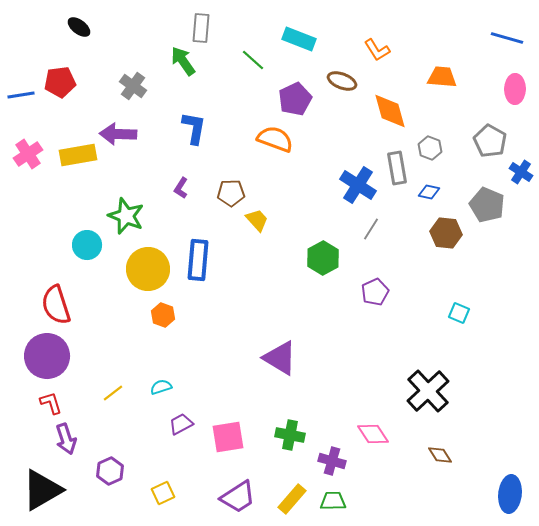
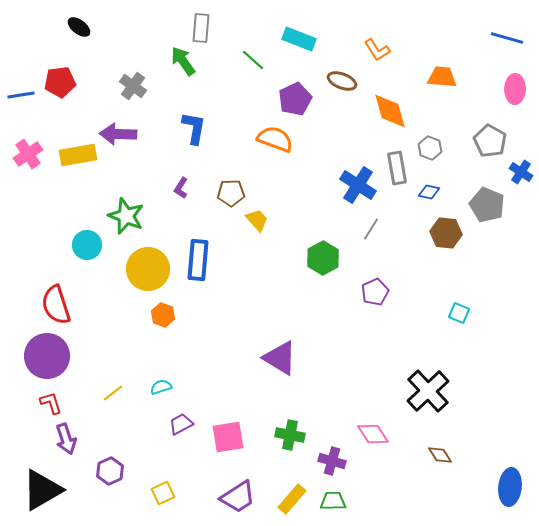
blue ellipse at (510, 494): moved 7 px up
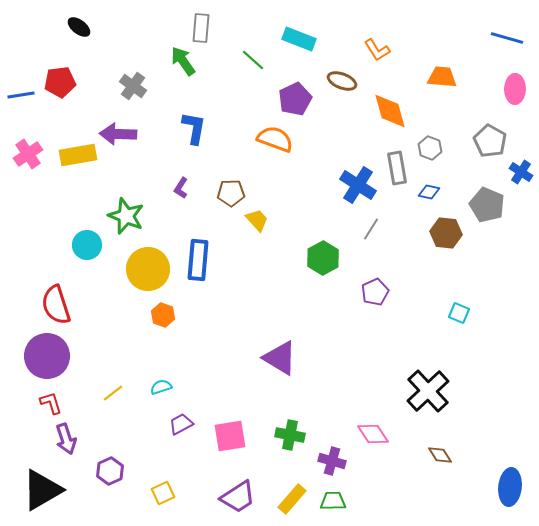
pink square at (228, 437): moved 2 px right, 1 px up
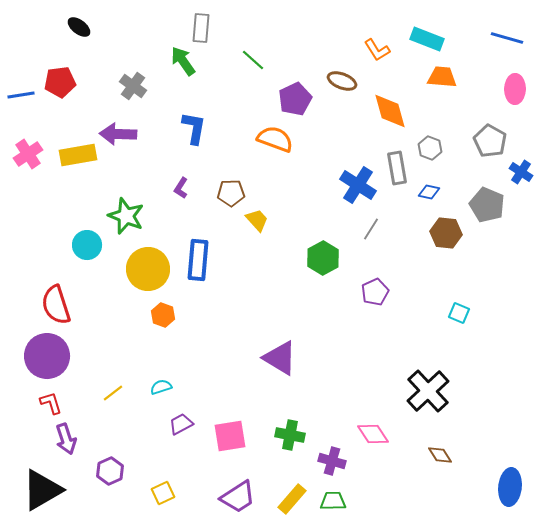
cyan rectangle at (299, 39): moved 128 px right
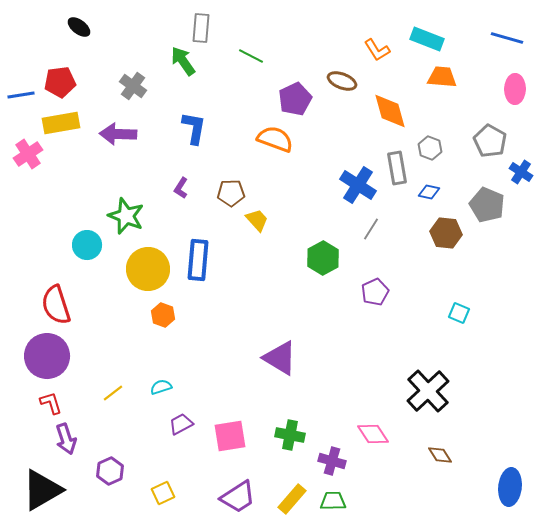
green line at (253, 60): moved 2 px left, 4 px up; rotated 15 degrees counterclockwise
yellow rectangle at (78, 155): moved 17 px left, 32 px up
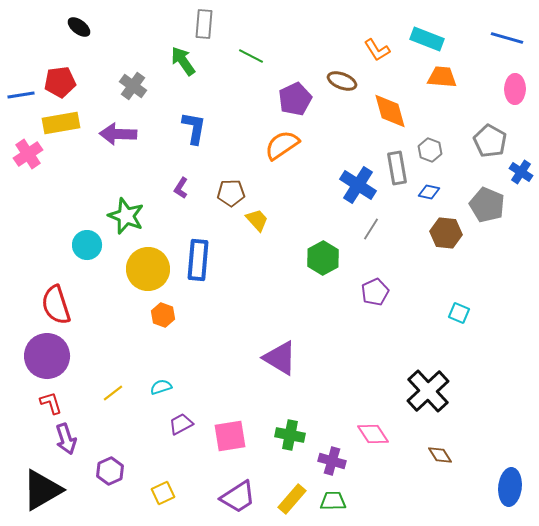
gray rectangle at (201, 28): moved 3 px right, 4 px up
orange semicircle at (275, 139): moved 7 px right, 6 px down; rotated 54 degrees counterclockwise
gray hexagon at (430, 148): moved 2 px down
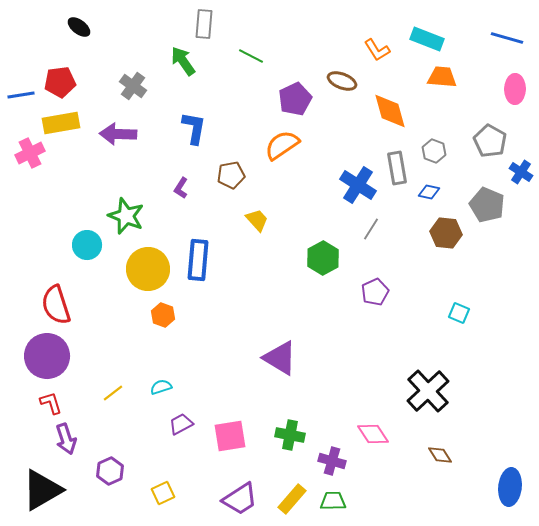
gray hexagon at (430, 150): moved 4 px right, 1 px down
pink cross at (28, 154): moved 2 px right, 1 px up; rotated 8 degrees clockwise
brown pentagon at (231, 193): moved 18 px up; rotated 8 degrees counterclockwise
purple trapezoid at (238, 497): moved 2 px right, 2 px down
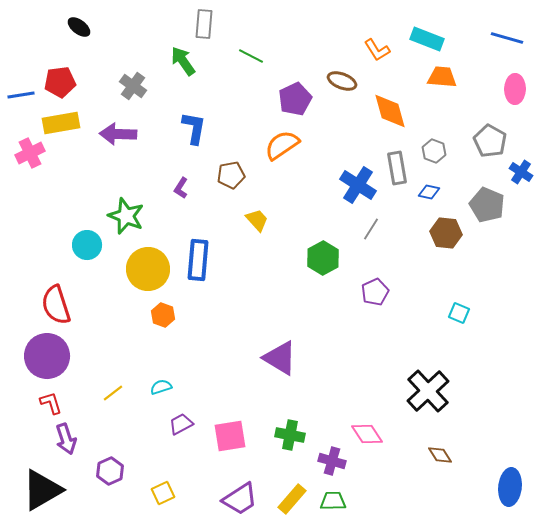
pink diamond at (373, 434): moved 6 px left
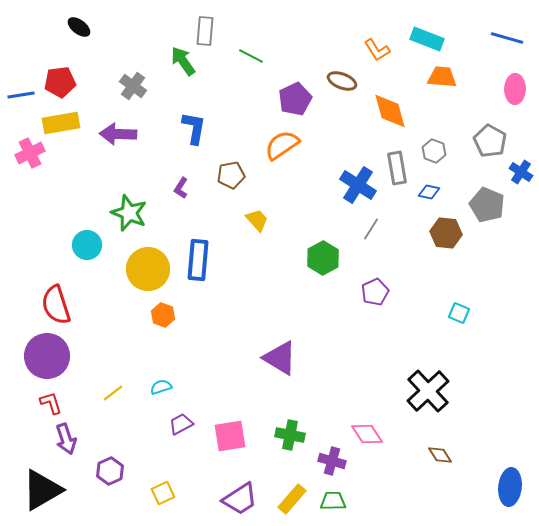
gray rectangle at (204, 24): moved 1 px right, 7 px down
green star at (126, 216): moved 3 px right, 3 px up
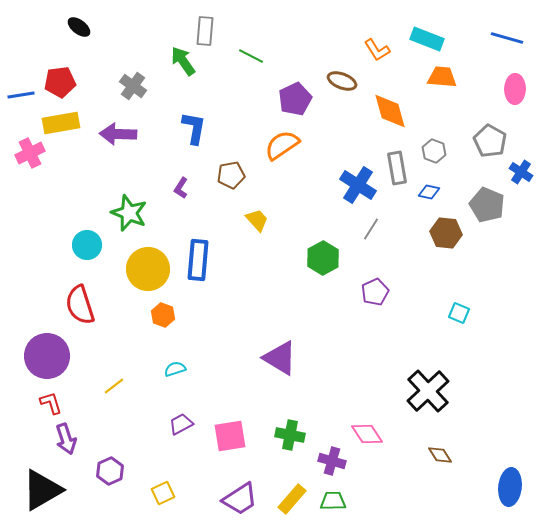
red semicircle at (56, 305): moved 24 px right
cyan semicircle at (161, 387): moved 14 px right, 18 px up
yellow line at (113, 393): moved 1 px right, 7 px up
